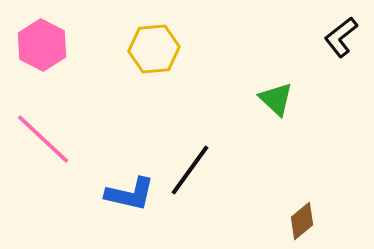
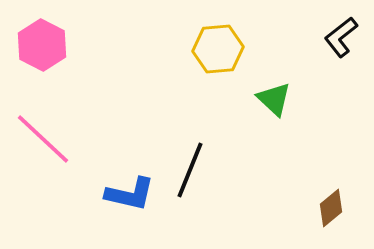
yellow hexagon: moved 64 px right
green triangle: moved 2 px left
black line: rotated 14 degrees counterclockwise
brown diamond: moved 29 px right, 13 px up
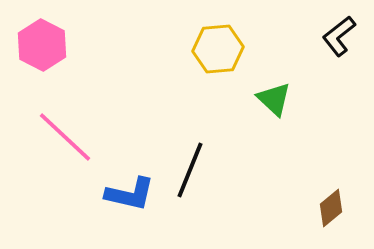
black L-shape: moved 2 px left, 1 px up
pink line: moved 22 px right, 2 px up
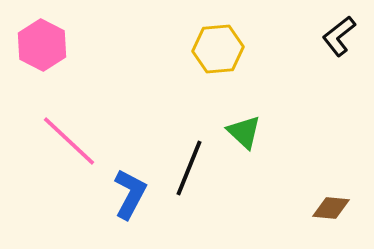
green triangle: moved 30 px left, 33 px down
pink line: moved 4 px right, 4 px down
black line: moved 1 px left, 2 px up
blue L-shape: rotated 75 degrees counterclockwise
brown diamond: rotated 45 degrees clockwise
